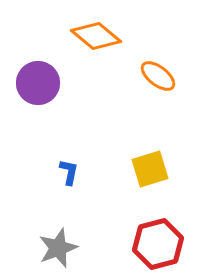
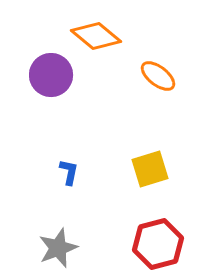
purple circle: moved 13 px right, 8 px up
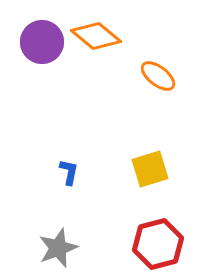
purple circle: moved 9 px left, 33 px up
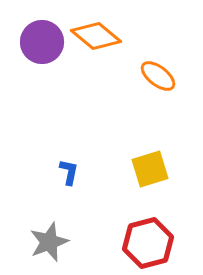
red hexagon: moved 10 px left, 1 px up
gray star: moved 9 px left, 6 px up
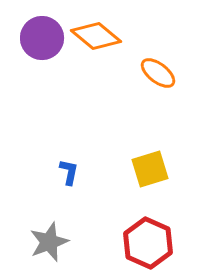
purple circle: moved 4 px up
orange ellipse: moved 3 px up
red hexagon: rotated 21 degrees counterclockwise
